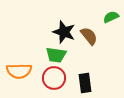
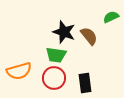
orange semicircle: rotated 15 degrees counterclockwise
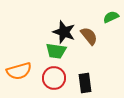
green trapezoid: moved 4 px up
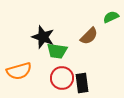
black star: moved 21 px left, 5 px down
brown semicircle: rotated 84 degrees clockwise
green trapezoid: moved 1 px right
red circle: moved 8 px right
black rectangle: moved 3 px left
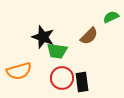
black rectangle: moved 1 px up
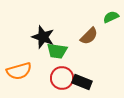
black rectangle: rotated 60 degrees counterclockwise
